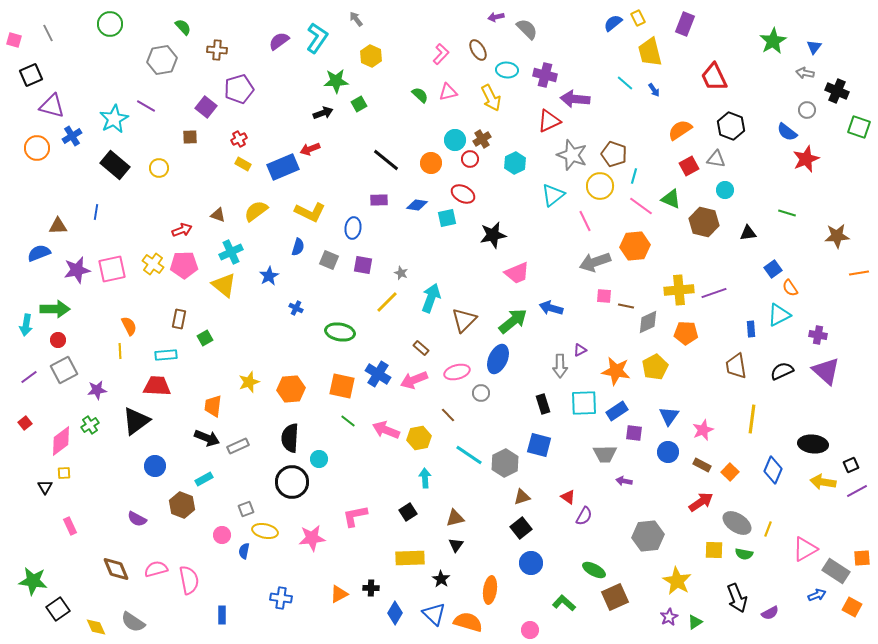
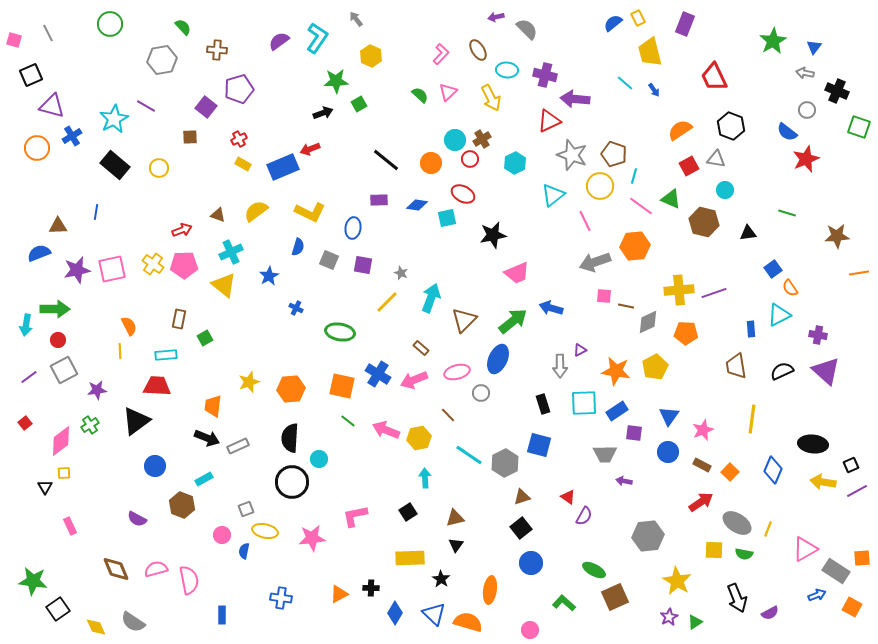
pink triangle at (448, 92): rotated 30 degrees counterclockwise
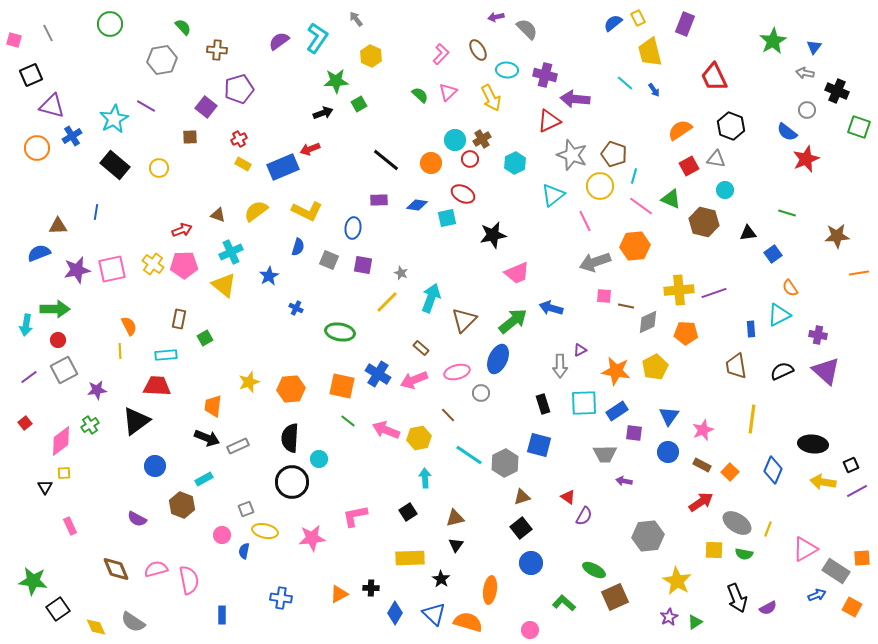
yellow L-shape at (310, 212): moved 3 px left, 1 px up
blue square at (773, 269): moved 15 px up
purple semicircle at (770, 613): moved 2 px left, 5 px up
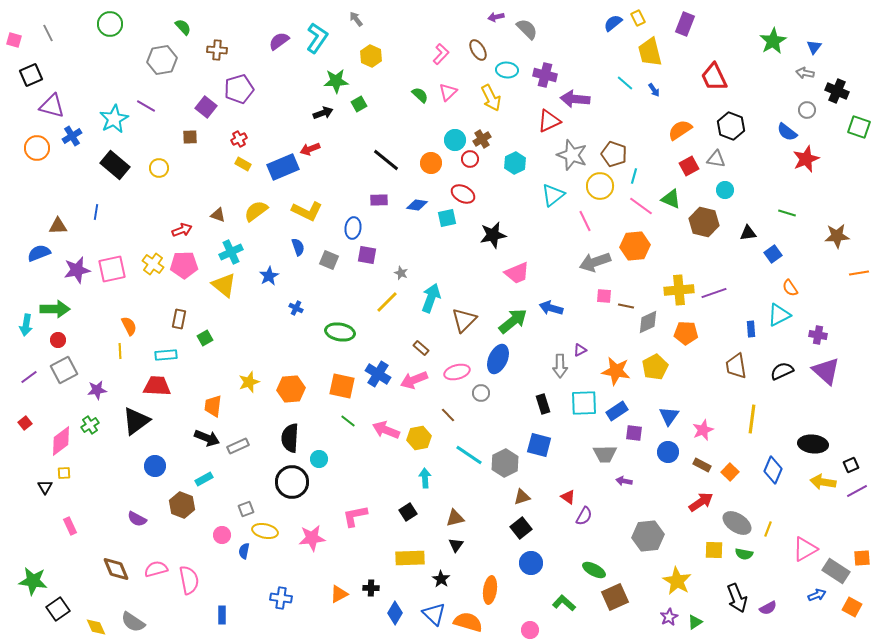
blue semicircle at (298, 247): rotated 36 degrees counterclockwise
purple square at (363, 265): moved 4 px right, 10 px up
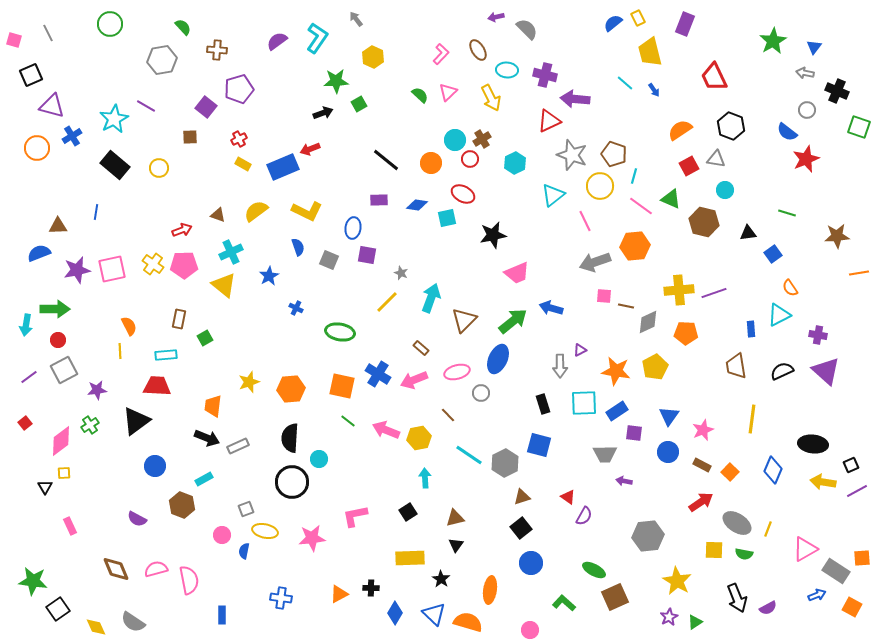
purple semicircle at (279, 41): moved 2 px left
yellow hexagon at (371, 56): moved 2 px right, 1 px down
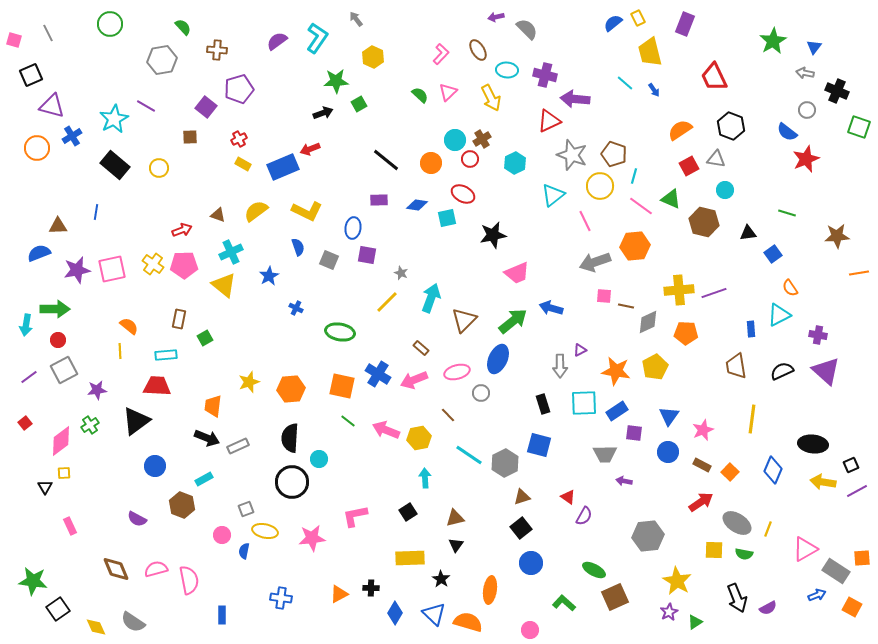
orange semicircle at (129, 326): rotated 24 degrees counterclockwise
purple star at (669, 617): moved 5 px up
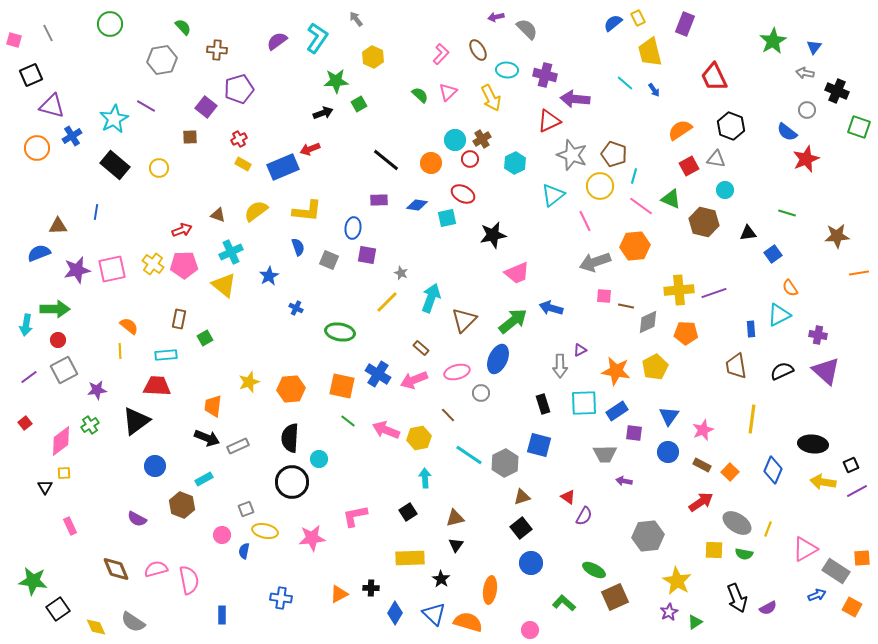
yellow L-shape at (307, 211): rotated 20 degrees counterclockwise
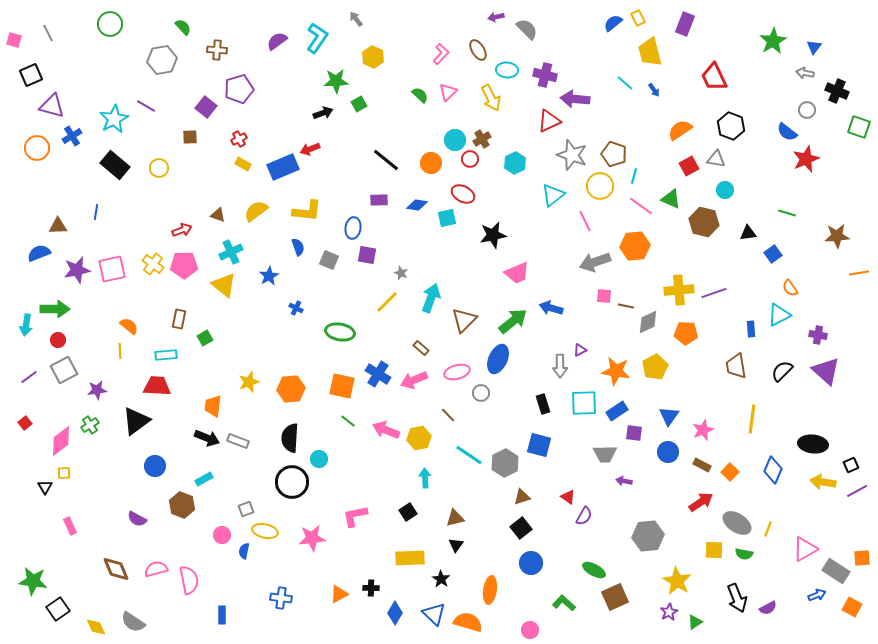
black semicircle at (782, 371): rotated 20 degrees counterclockwise
gray rectangle at (238, 446): moved 5 px up; rotated 45 degrees clockwise
